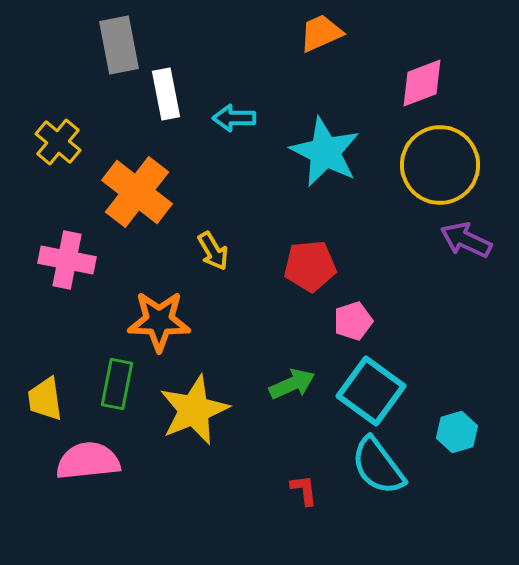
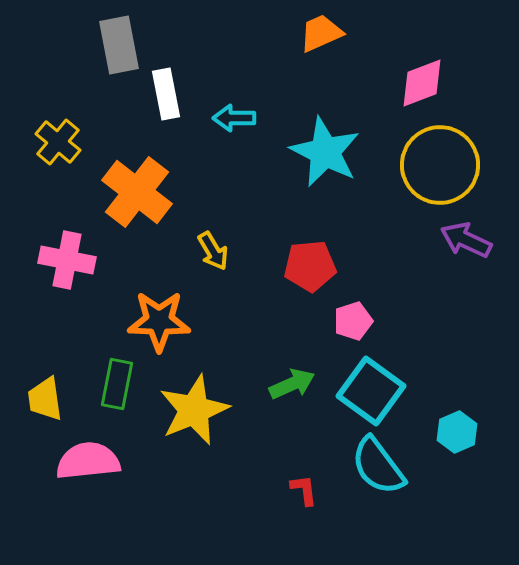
cyan hexagon: rotated 6 degrees counterclockwise
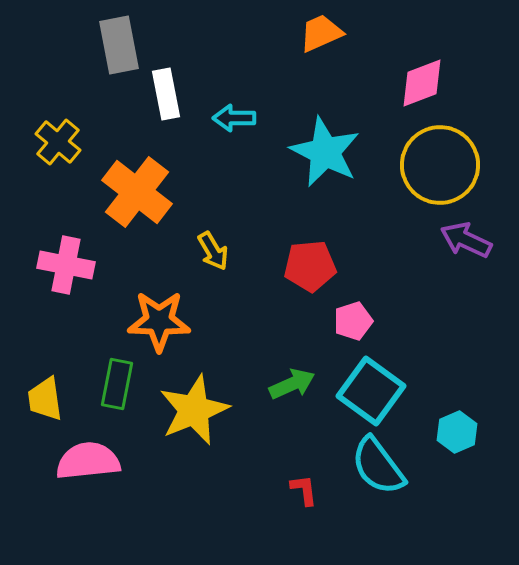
pink cross: moved 1 px left, 5 px down
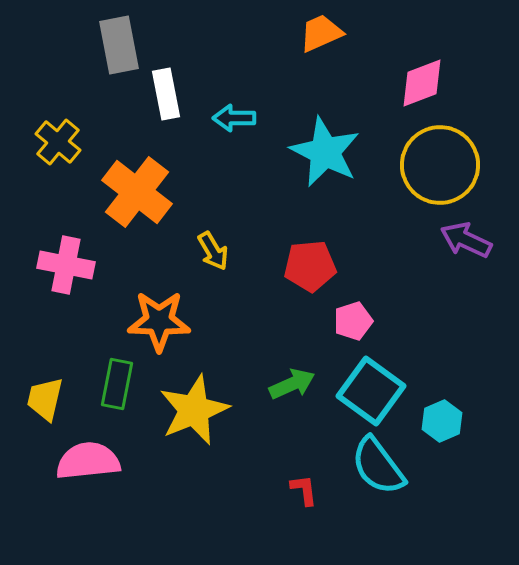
yellow trapezoid: rotated 21 degrees clockwise
cyan hexagon: moved 15 px left, 11 px up
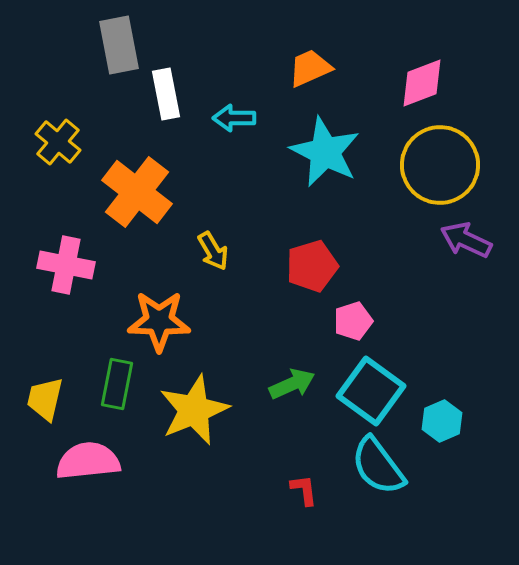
orange trapezoid: moved 11 px left, 35 px down
red pentagon: moved 2 px right; rotated 12 degrees counterclockwise
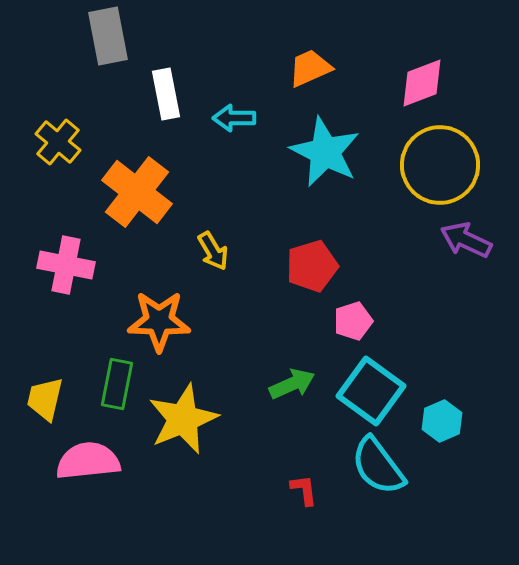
gray rectangle: moved 11 px left, 9 px up
yellow star: moved 11 px left, 9 px down
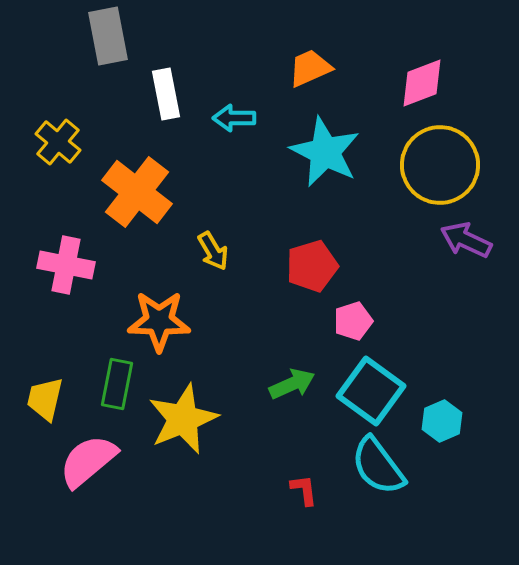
pink semicircle: rotated 34 degrees counterclockwise
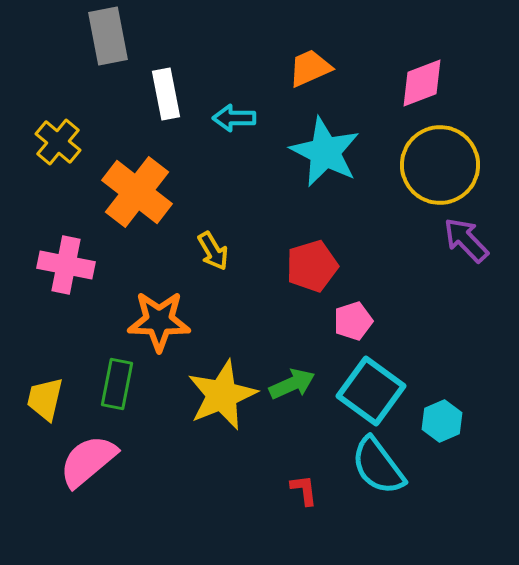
purple arrow: rotated 21 degrees clockwise
yellow star: moved 39 px right, 24 px up
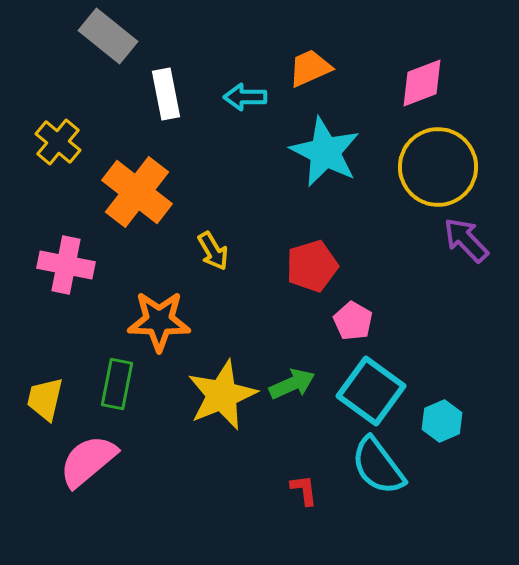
gray rectangle: rotated 40 degrees counterclockwise
cyan arrow: moved 11 px right, 21 px up
yellow circle: moved 2 px left, 2 px down
pink pentagon: rotated 24 degrees counterclockwise
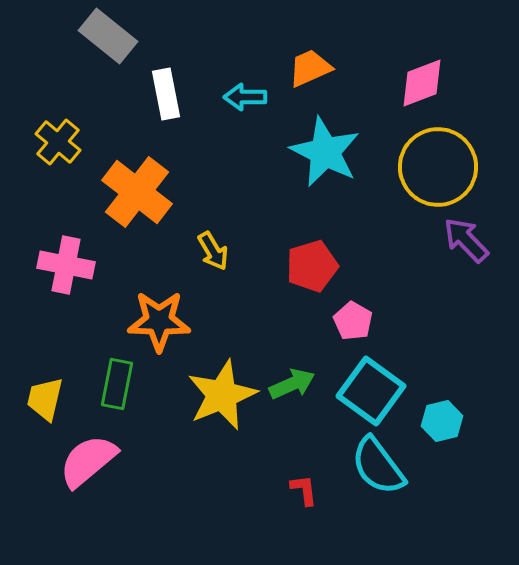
cyan hexagon: rotated 9 degrees clockwise
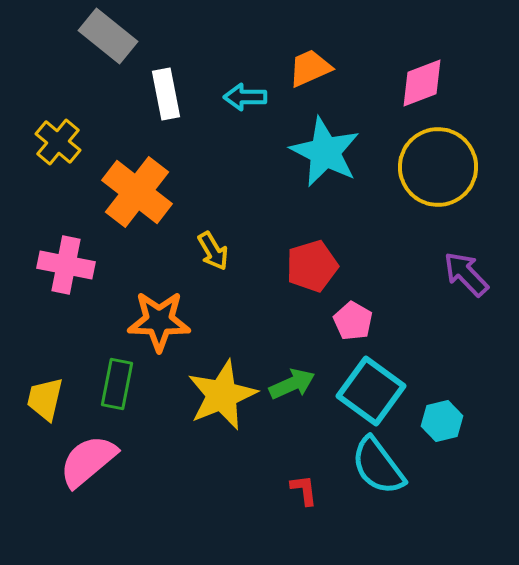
purple arrow: moved 34 px down
